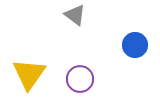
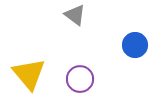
yellow triangle: rotated 15 degrees counterclockwise
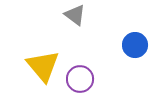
yellow triangle: moved 14 px right, 8 px up
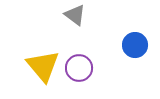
purple circle: moved 1 px left, 11 px up
